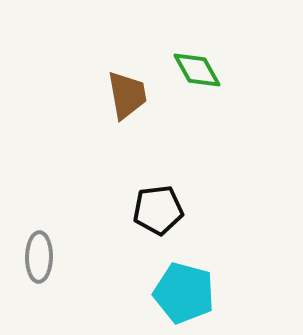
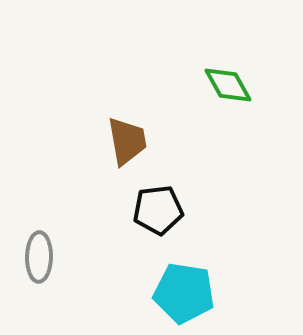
green diamond: moved 31 px right, 15 px down
brown trapezoid: moved 46 px down
cyan pentagon: rotated 6 degrees counterclockwise
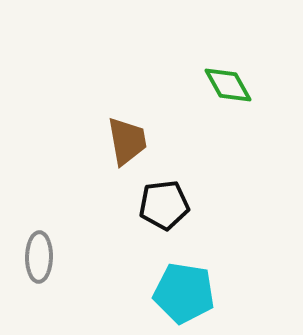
black pentagon: moved 6 px right, 5 px up
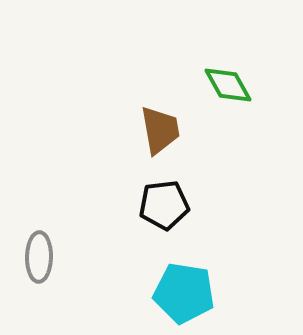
brown trapezoid: moved 33 px right, 11 px up
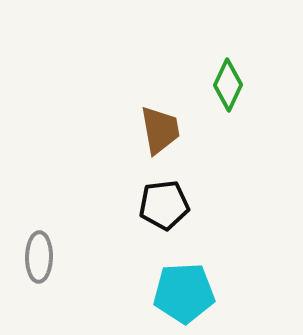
green diamond: rotated 54 degrees clockwise
cyan pentagon: rotated 12 degrees counterclockwise
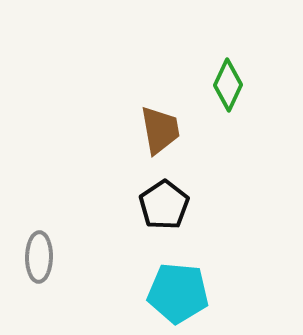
black pentagon: rotated 27 degrees counterclockwise
cyan pentagon: moved 6 px left; rotated 8 degrees clockwise
